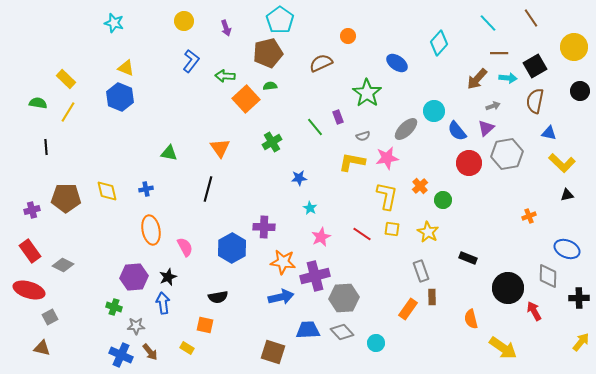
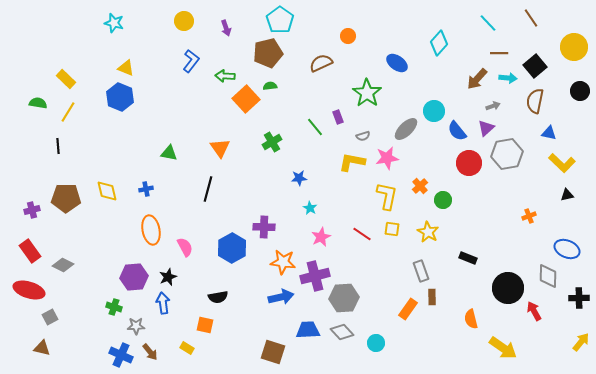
black square at (535, 66): rotated 10 degrees counterclockwise
black line at (46, 147): moved 12 px right, 1 px up
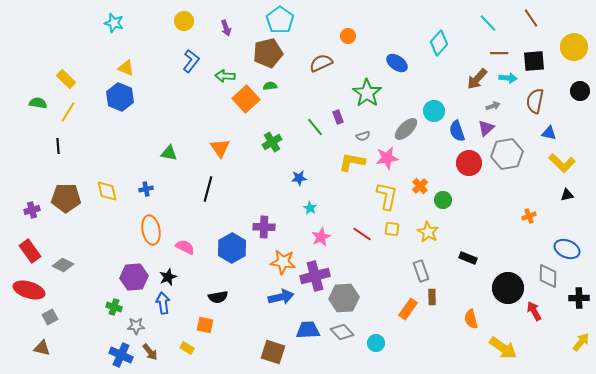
black square at (535, 66): moved 1 px left, 5 px up; rotated 35 degrees clockwise
blue semicircle at (457, 131): rotated 20 degrees clockwise
pink semicircle at (185, 247): rotated 36 degrees counterclockwise
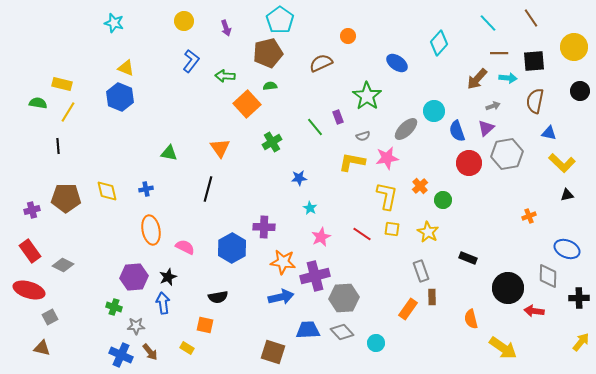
yellow rectangle at (66, 79): moved 4 px left, 5 px down; rotated 30 degrees counterclockwise
green star at (367, 93): moved 3 px down
orange square at (246, 99): moved 1 px right, 5 px down
red arrow at (534, 311): rotated 54 degrees counterclockwise
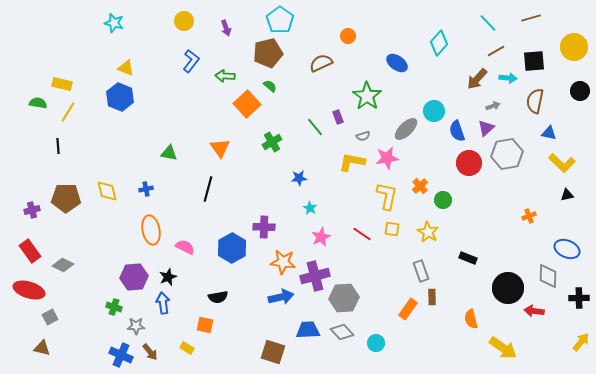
brown line at (531, 18): rotated 72 degrees counterclockwise
brown line at (499, 53): moved 3 px left, 2 px up; rotated 30 degrees counterclockwise
green semicircle at (270, 86): rotated 48 degrees clockwise
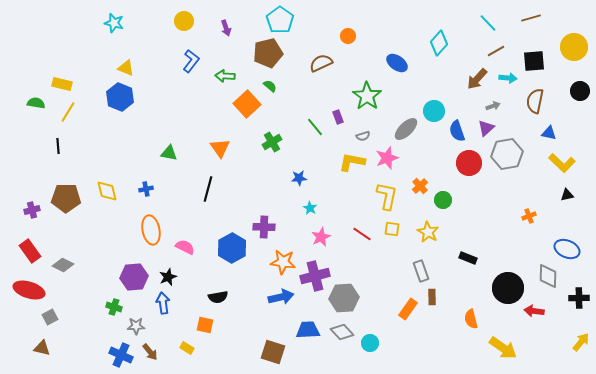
green semicircle at (38, 103): moved 2 px left
pink star at (387, 158): rotated 10 degrees counterclockwise
cyan circle at (376, 343): moved 6 px left
